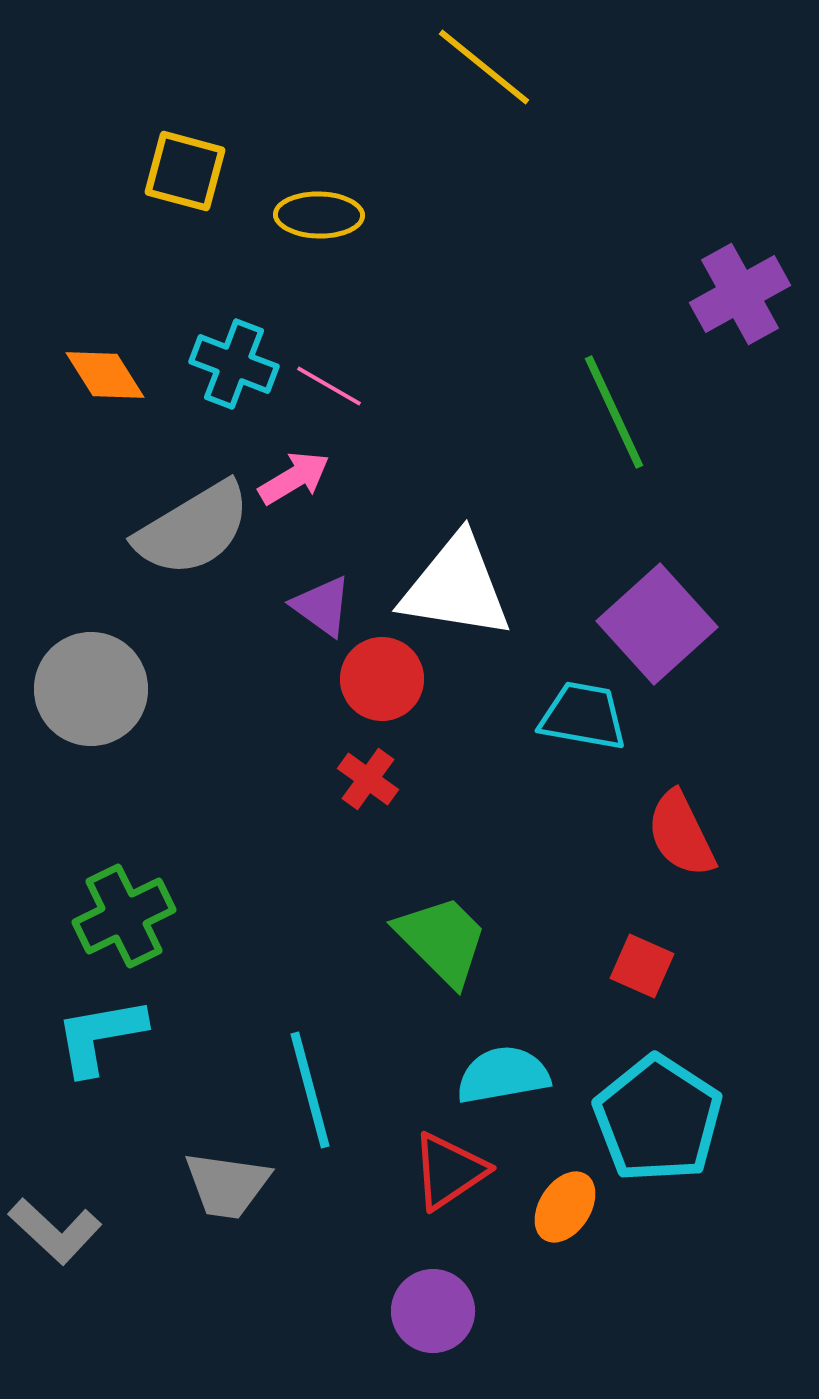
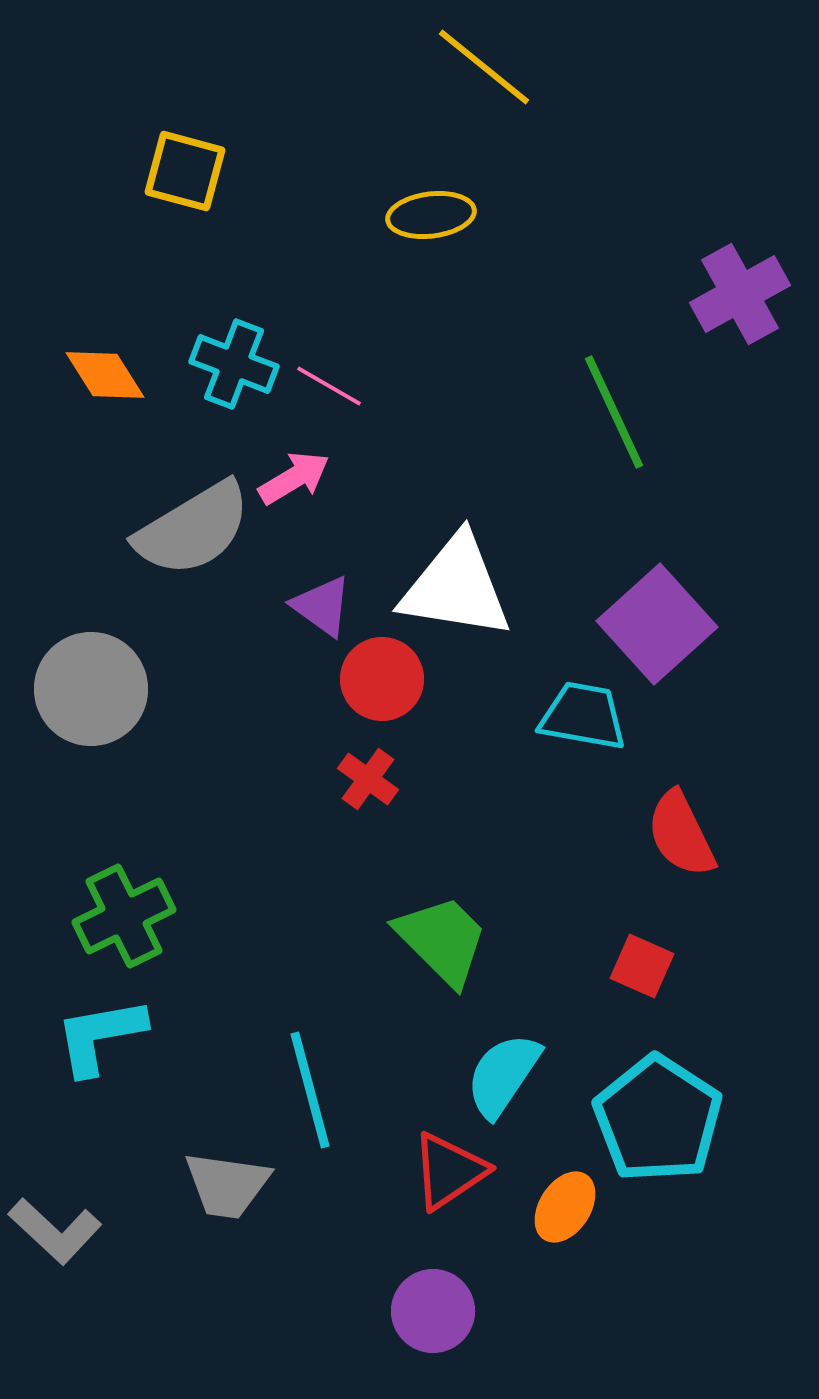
yellow ellipse: moved 112 px right; rotated 8 degrees counterclockwise
cyan semicircle: rotated 46 degrees counterclockwise
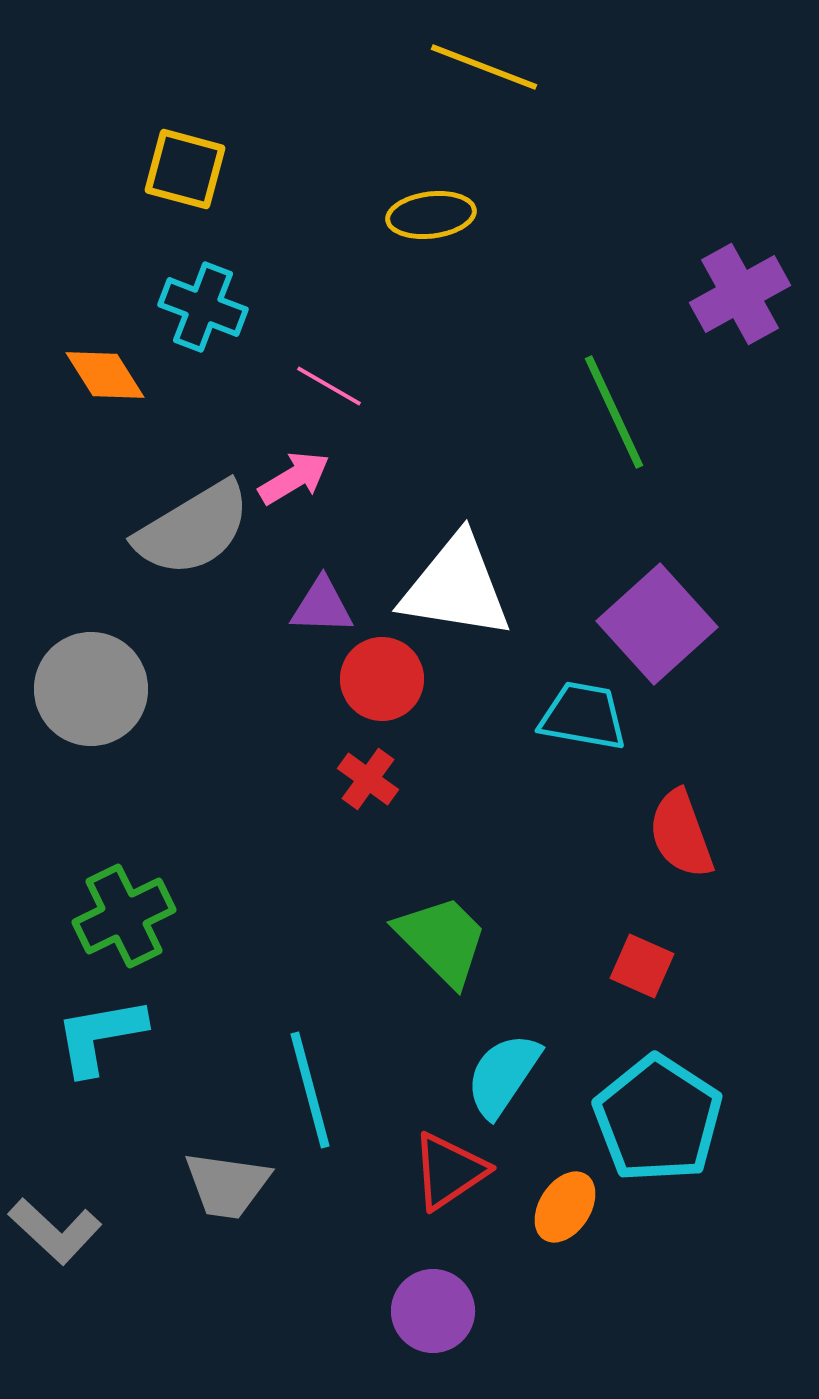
yellow line: rotated 18 degrees counterclockwise
yellow square: moved 2 px up
cyan cross: moved 31 px left, 57 px up
purple triangle: rotated 34 degrees counterclockwise
red semicircle: rotated 6 degrees clockwise
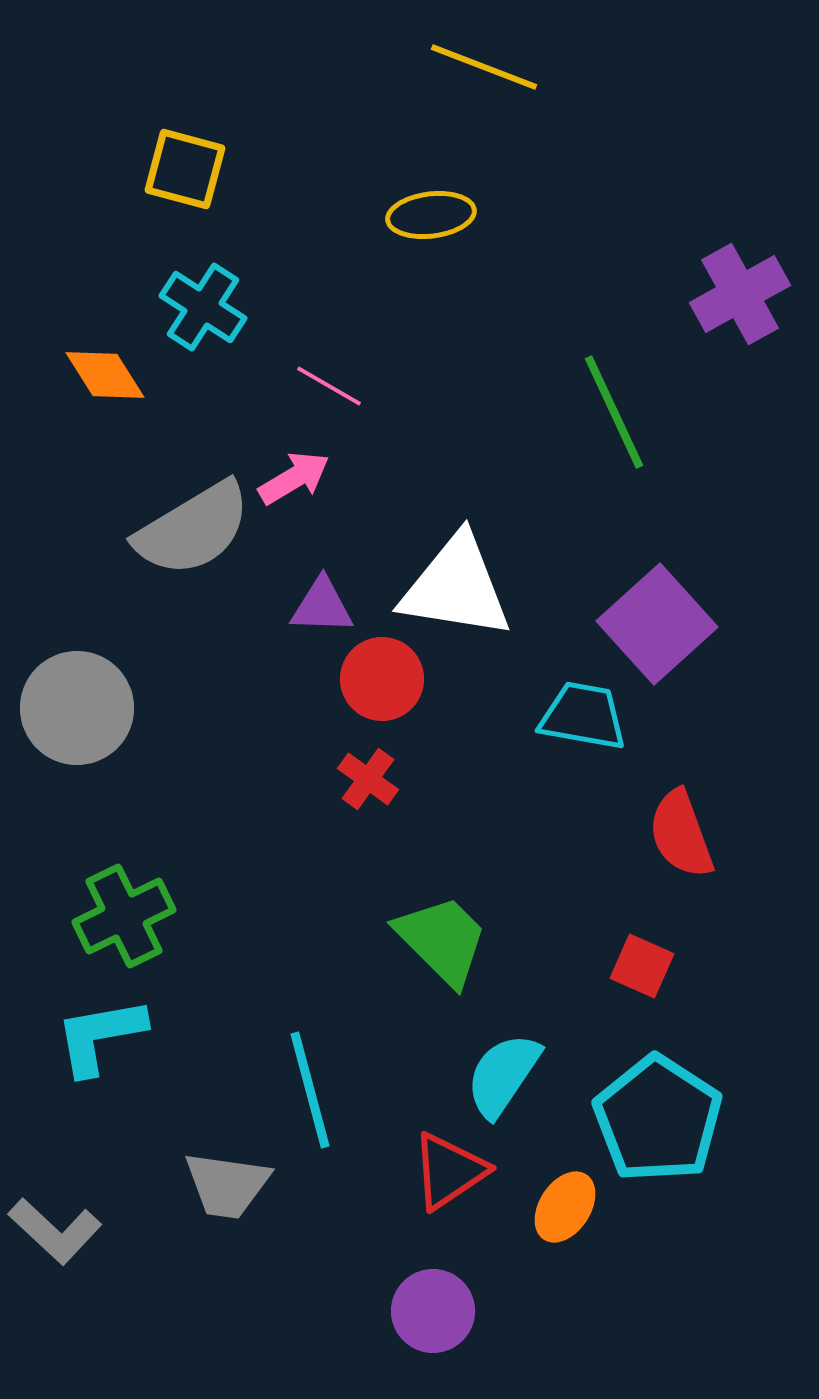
cyan cross: rotated 12 degrees clockwise
gray circle: moved 14 px left, 19 px down
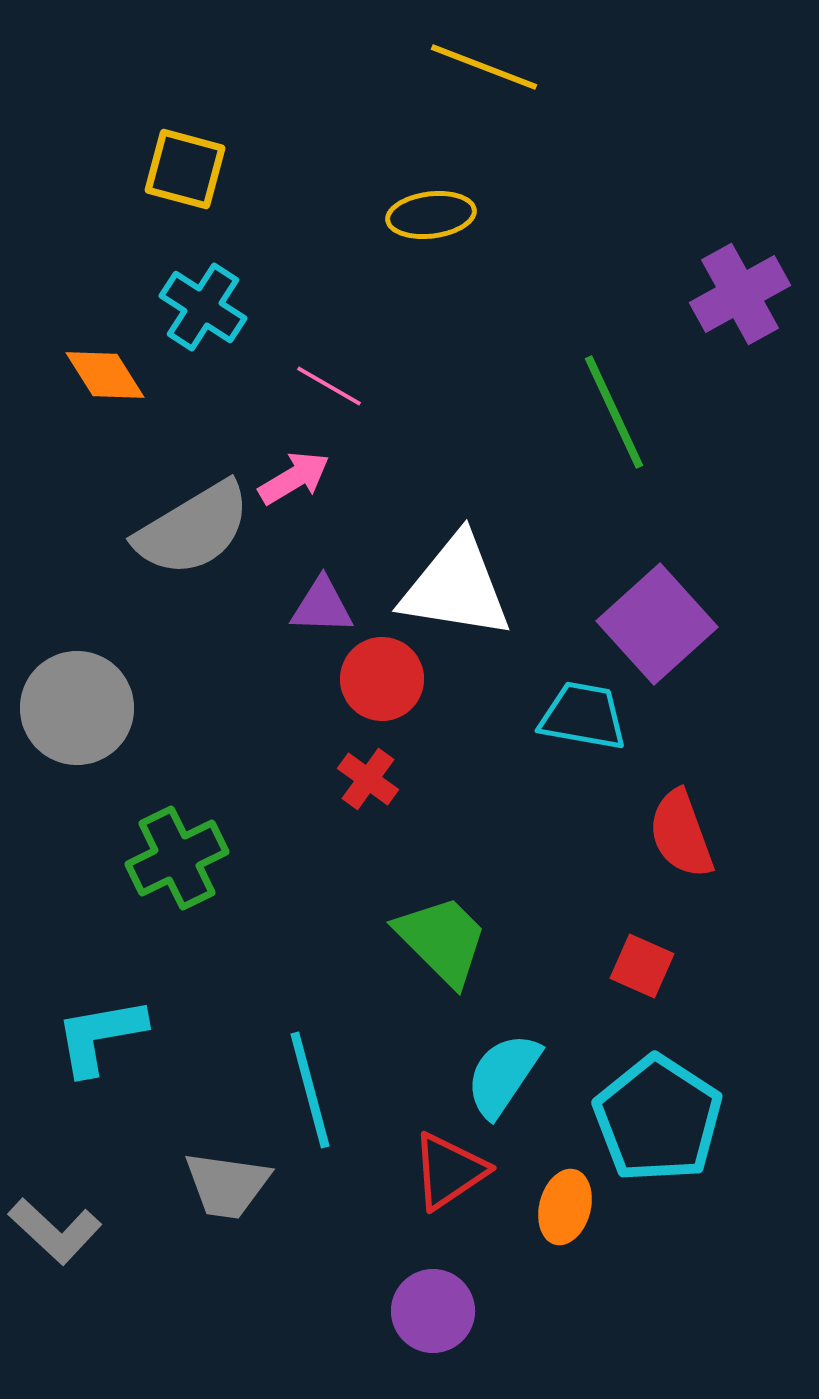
green cross: moved 53 px right, 58 px up
orange ellipse: rotated 18 degrees counterclockwise
